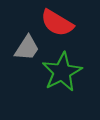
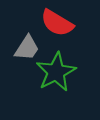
green star: moved 6 px left
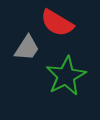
green star: moved 10 px right, 4 px down
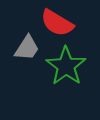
green star: moved 10 px up; rotated 9 degrees counterclockwise
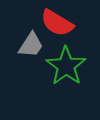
gray trapezoid: moved 4 px right, 3 px up
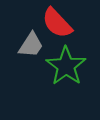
red semicircle: rotated 16 degrees clockwise
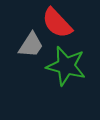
green star: rotated 21 degrees counterclockwise
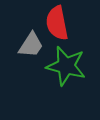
red semicircle: rotated 32 degrees clockwise
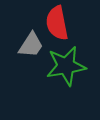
green star: rotated 24 degrees counterclockwise
